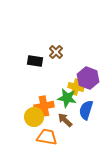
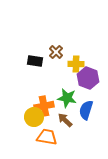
yellow cross: moved 23 px up; rotated 14 degrees counterclockwise
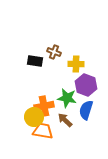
brown cross: moved 2 px left; rotated 24 degrees counterclockwise
purple hexagon: moved 2 px left, 7 px down
orange trapezoid: moved 4 px left, 6 px up
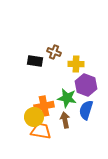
brown arrow: rotated 35 degrees clockwise
orange trapezoid: moved 2 px left
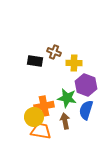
yellow cross: moved 2 px left, 1 px up
brown arrow: moved 1 px down
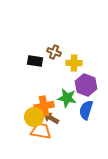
brown arrow: moved 14 px left, 3 px up; rotated 49 degrees counterclockwise
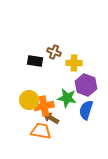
yellow circle: moved 5 px left, 17 px up
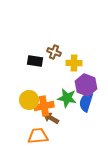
blue semicircle: moved 8 px up
orange trapezoid: moved 3 px left, 5 px down; rotated 15 degrees counterclockwise
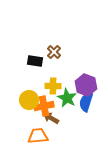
brown cross: rotated 24 degrees clockwise
yellow cross: moved 21 px left, 23 px down
green star: rotated 18 degrees clockwise
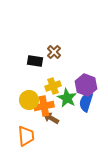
yellow cross: rotated 21 degrees counterclockwise
orange trapezoid: moved 12 px left; rotated 90 degrees clockwise
